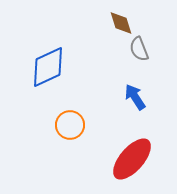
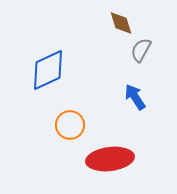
gray semicircle: moved 2 px right, 1 px down; rotated 50 degrees clockwise
blue diamond: moved 3 px down
red ellipse: moved 22 px left; rotated 42 degrees clockwise
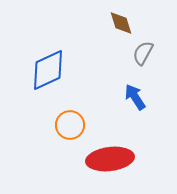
gray semicircle: moved 2 px right, 3 px down
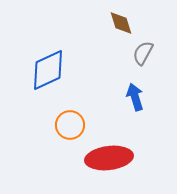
blue arrow: rotated 16 degrees clockwise
red ellipse: moved 1 px left, 1 px up
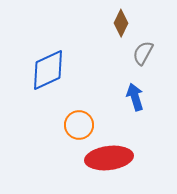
brown diamond: rotated 44 degrees clockwise
orange circle: moved 9 px right
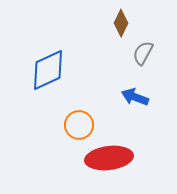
blue arrow: rotated 52 degrees counterclockwise
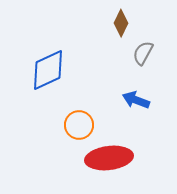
blue arrow: moved 1 px right, 3 px down
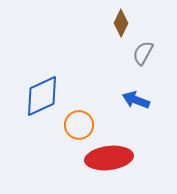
blue diamond: moved 6 px left, 26 px down
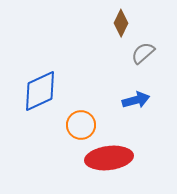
gray semicircle: rotated 20 degrees clockwise
blue diamond: moved 2 px left, 5 px up
blue arrow: rotated 144 degrees clockwise
orange circle: moved 2 px right
